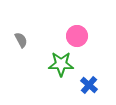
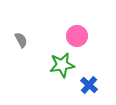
green star: moved 1 px right, 1 px down; rotated 10 degrees counterclockwise
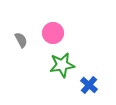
pink circle: moved 24 px left, 3 px up
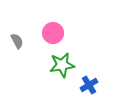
gray semicircle: moved 4 px left, 1 px down
blue cross: rotated 18 degrees clockwise
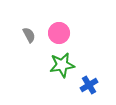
pink circle: moved 6 px right
gray semicircle: moved 12 px right, 6 px up
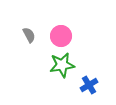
pink circle: moved 2 px right, 3 px down
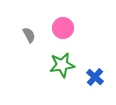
pink circle: moved 2 px right, 8 px up
blue cross: moved 6 px right, 8 px up; rotated 18 degrees counterclockwise
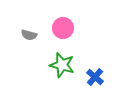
gray semicircle: rotated 133 degrees clockwise
green star: rotated 25 degrees clockwise
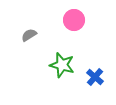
pink circle: moved 11 px right, 8 px up
gray semicircle: rotated 133 degrees clockwise
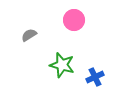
blue cross: rotated 24 degrees clockwise
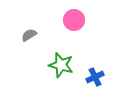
green star: moved 1 px left
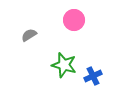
green star: moved 3 px right
blue cross: moved 2 px left, 1 px up
